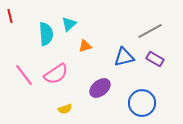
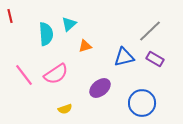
gray line: rotated 15 degrees counterclockwise
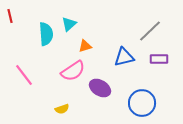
purple rectangle: moved 4 px right; rotated 30 degrees counterclockwise
pink semicircle: moved 17 px right, 3 px up
purple ellipse: rotated 70 degrees clockwise
yellow semicircle: moved 3 px left
